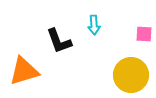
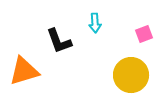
cyan arrow: moved 1 px right, 2 px up
pink square: rotated 24 degrees counterclockwise
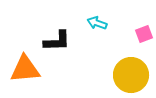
cyan arrow: moved 2 px right; rotated 114 degrees clockwise
black L-shape: moved 2 px left; rotated 72 degrees counterclockwise
orange triangle: moved 1 px right, 2 px up; rotated 12 degrees clockwise
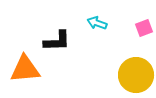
pink square: moved 6 px up
yellow circle: moved 5 px right
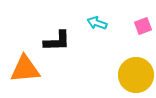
pink square: moved 1 px left, 2 px up
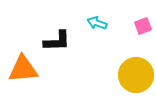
orange triangle: moved 2 px left
